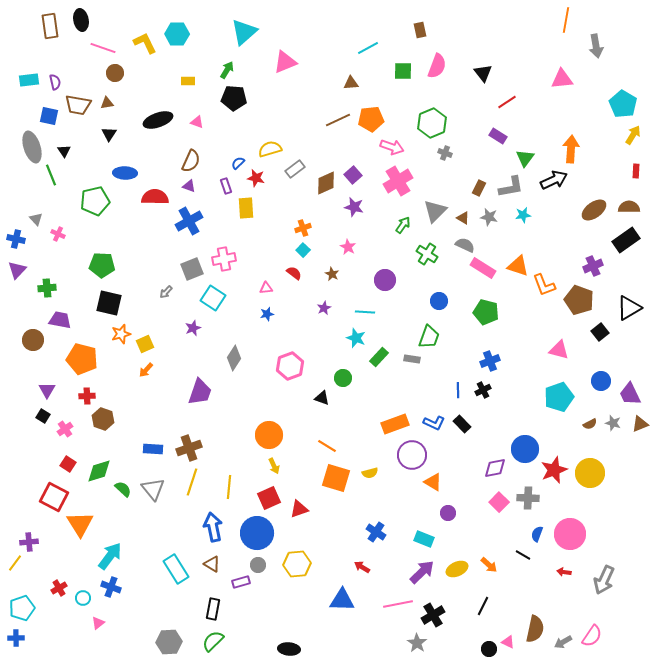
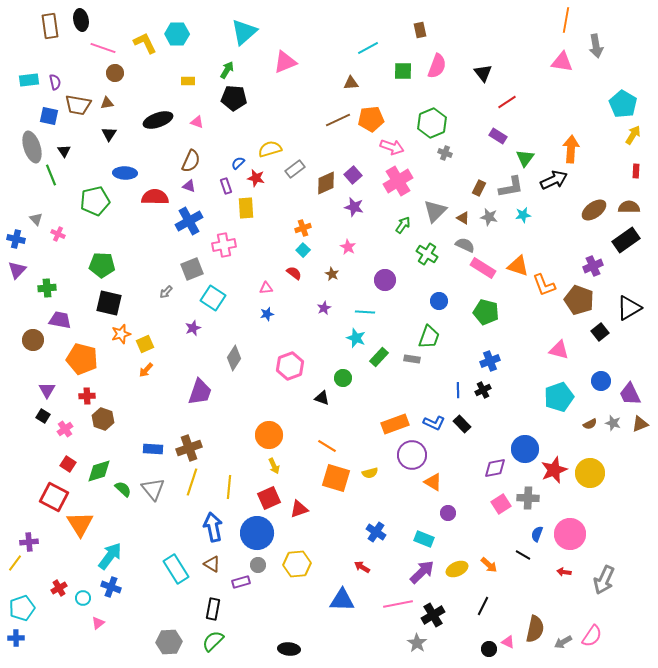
pink triangle at (562, 79): moved 17 px up; rotated 15 degrees clockwise
pink cross at (224, 259): moved 14 px up
pink square at (499, 502): moved 2 px right, 2 px down; rotated 12 degrees clockwise
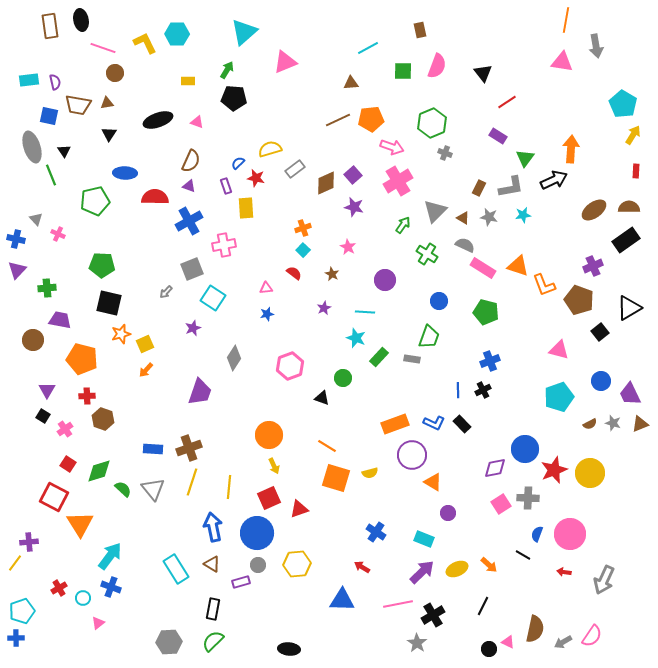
cyan pentagon at (22, 608): moved 3 px down
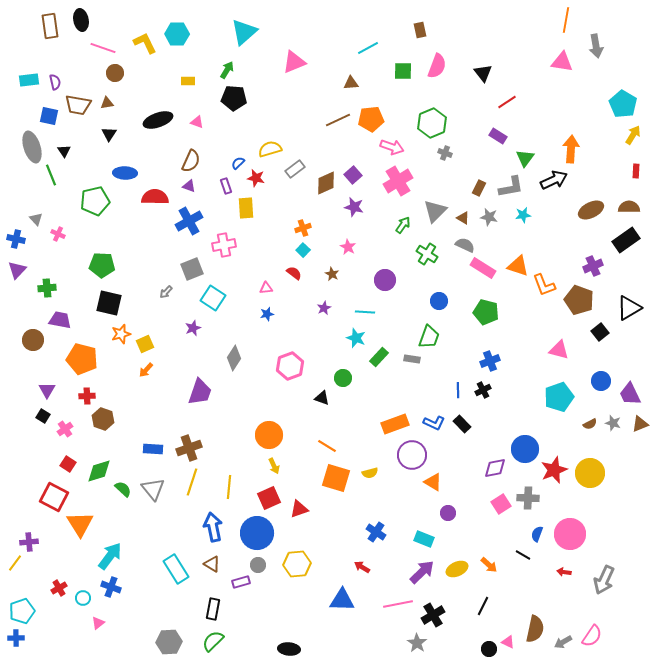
pink triangle at (285, 62): moved 9 px right
brown ellipse at (594, 210): moved 3 px left; rotated 10 degrees clockwise
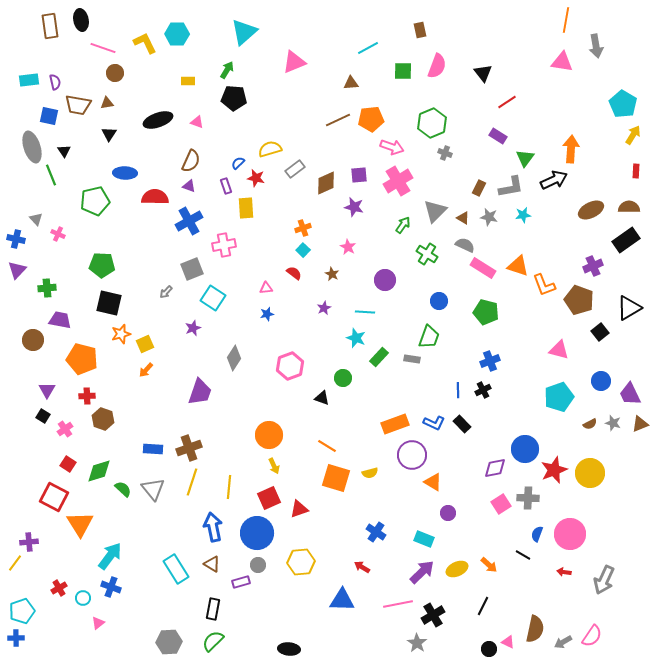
purple square at (353, 175): moved 6 px right; rotated 36 degrees clockwise
yellow hexagon at (297, 564): moved 4 px right, 2 px up
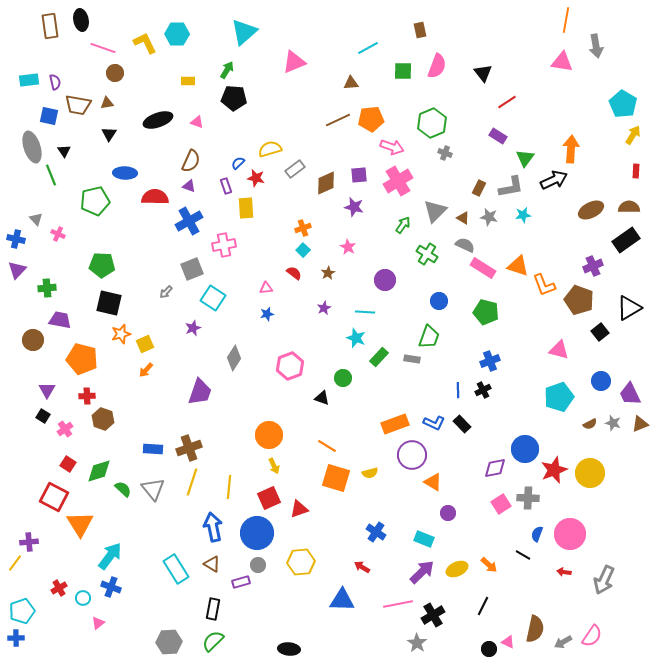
brown star at (332, 274): moved 4 px left, 1 px up; rotated 16 degrees clockwise
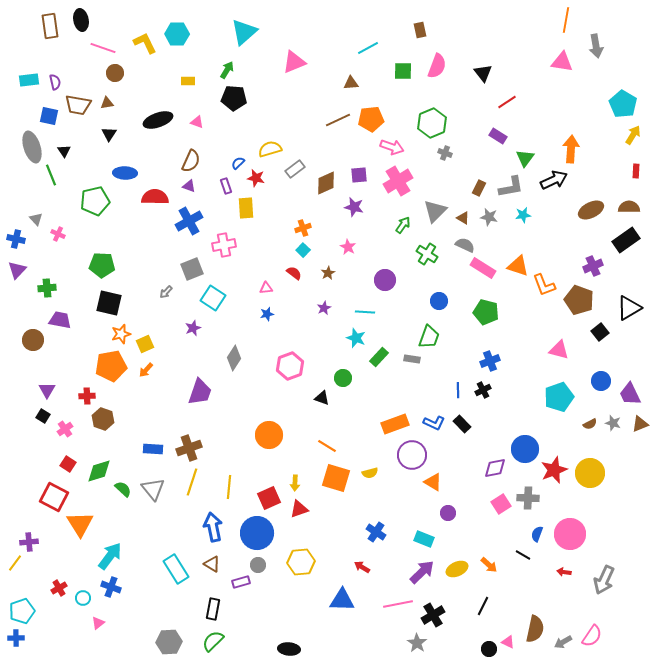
orange pentagon at (82, 359): moved 29 px right, 7 px down; rotated 24 degrees counterclockwise
yellow arrow at (274, 466): moved 21 px right, 17 px down; rotated 28 degrees clockwise
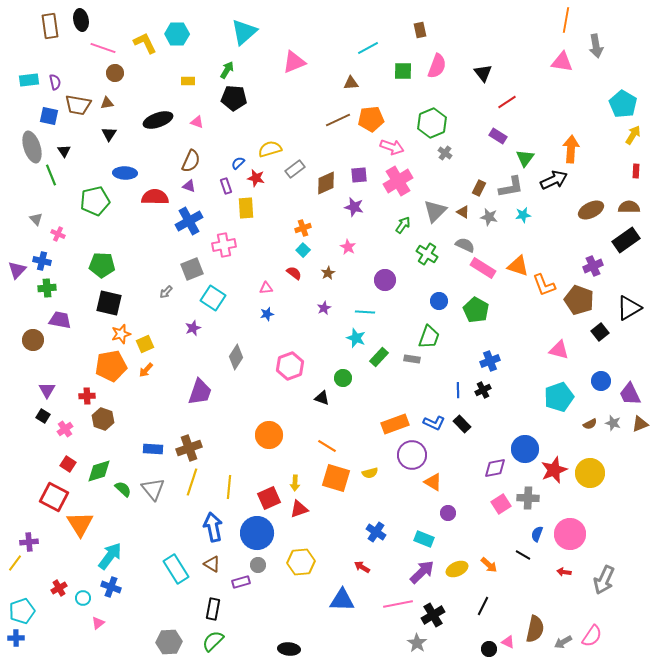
gray cross at (445, 153): rotated 16 degrees clockwise
brown triangle at (463, 218): moved 6 px up
blue cross at (16, 239): moved 26 px right, 22 px down
green pentagon at (486, 312): moved 10 px left, 2 px up; rotated 15 degrees clockwise
gray diamond at (234, 358): moved 2 px right, 1 px up
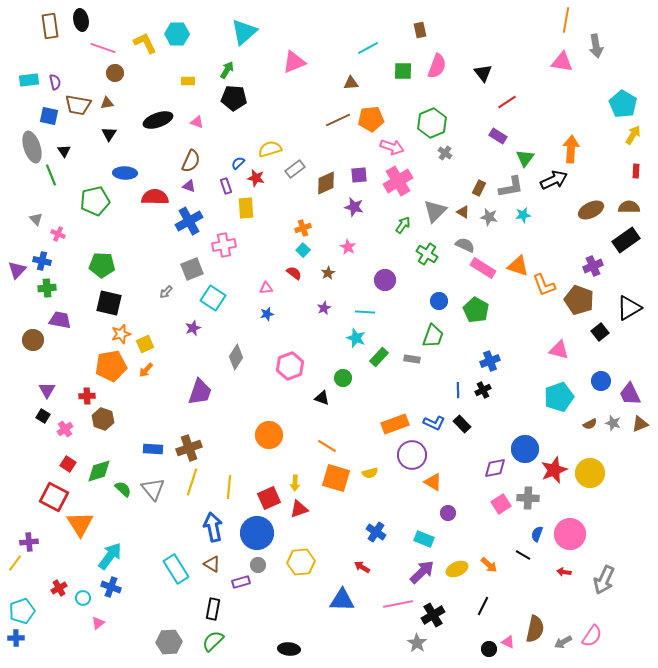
green trapezoid at (429, 337): moved 4 px right, 1 px up
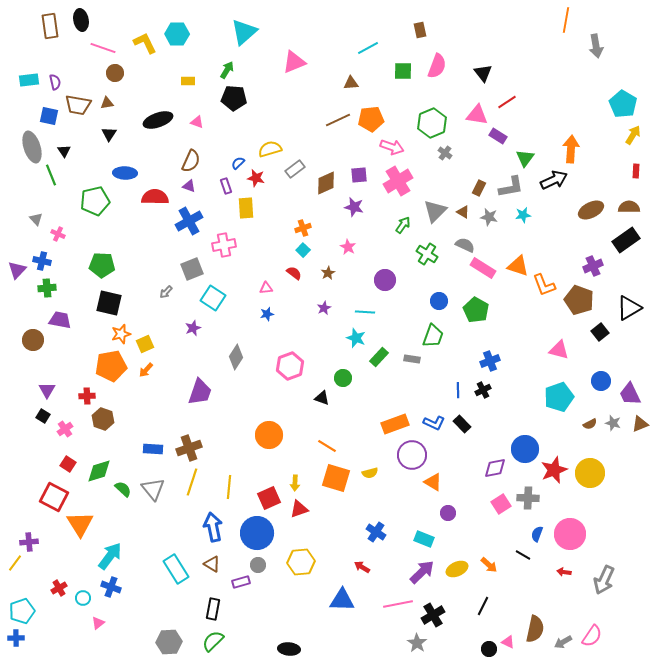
pink triangle at (562, 62): moved 85 px left, 53 px down
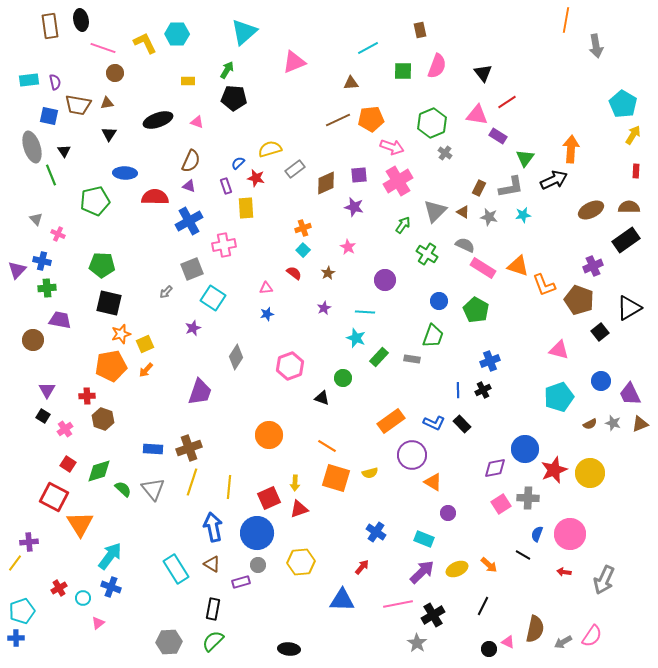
orange rectangle at (395, 424): moved 4 px left, 3 px up; rotated 16 degrees counterclockwise
red arrow at (362, 567): rotated 98 degrees clockwise
